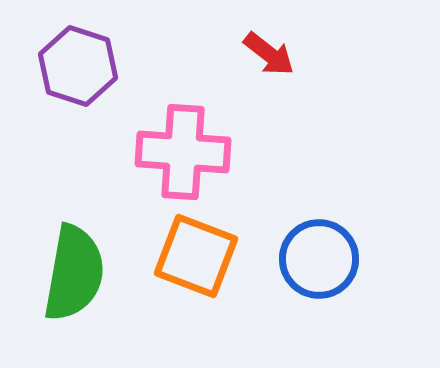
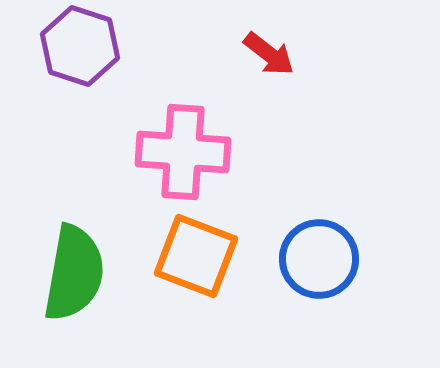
purple hexagon: moved 2 px right, 20 px up
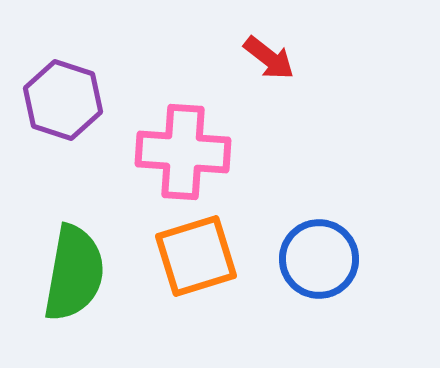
purple hexagon: moved 17 px left, 54 px down
red arrow: moved 4 px down
orange square: rotated 38 degrees counterclockwise
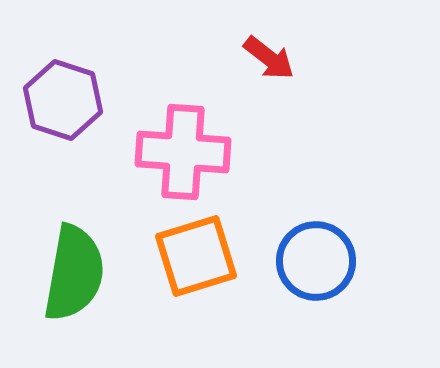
blue circle: moved 3 px left, 2 px down
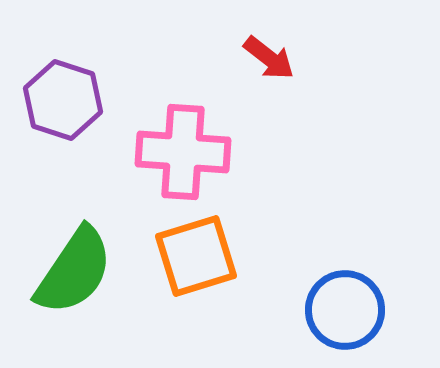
blue circle: moved 29 px right, 49 px down
green semicircle: moved 2 px up; rotated 24 degrees clockwise
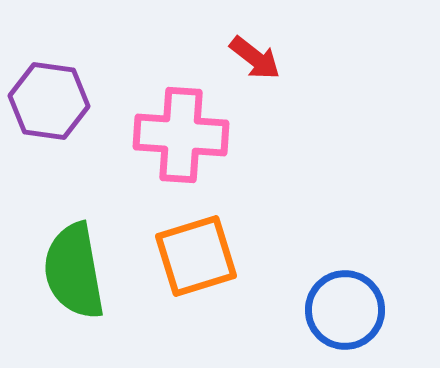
red arrow: moved 14 px left
purple hexagon: moved 14 px left, 1 px down; rotated 10 degrees counterclockwise
pink cross: moved 2 px left, 17 px up
green semicircle: rotated 136 degrees clockwise
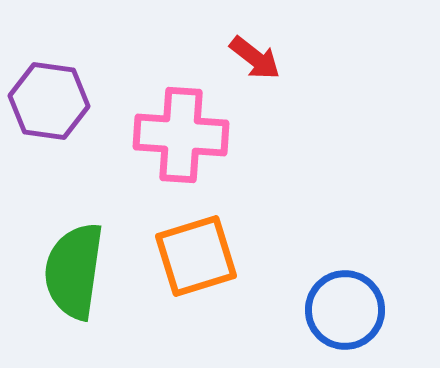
green semicircle: rotated 18 degrees clockwise
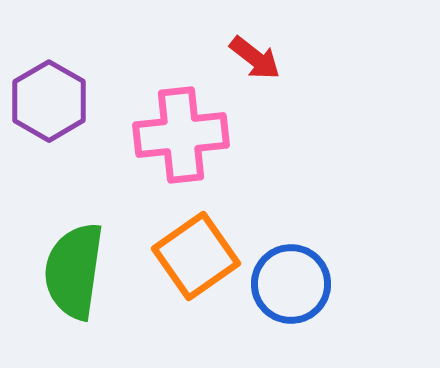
purple hexagon: rotated 22 degrees clockwise
pink cross: rotated 10 degrees counterclockwise
orange square: rotated 18 degrees counterclockwise
blue circle: moved 54 px left, 26 px up
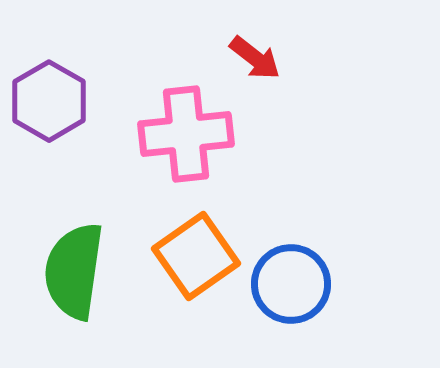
pink cross: moved 5 px right, 1 px up
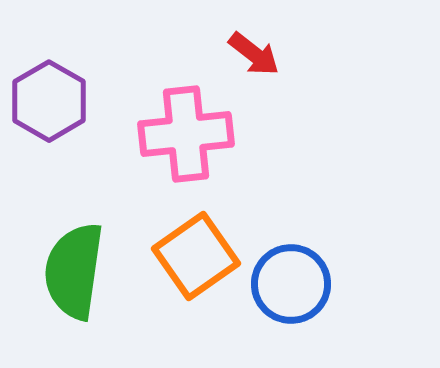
red arrow: moved 1 px left, 4 px up
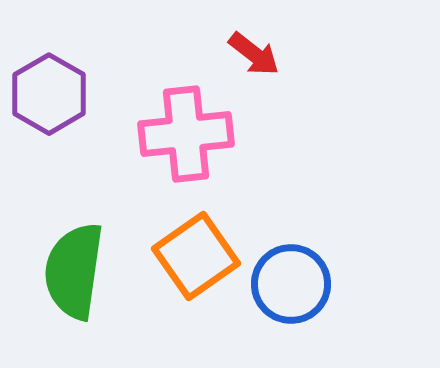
purple hexagon: moved 7 px up
